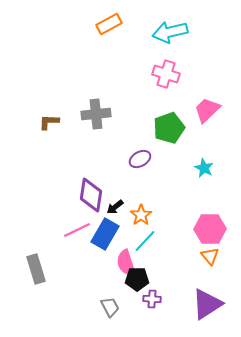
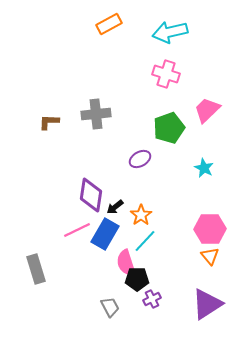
purple cross: rotated 30 degrees counterclockwise
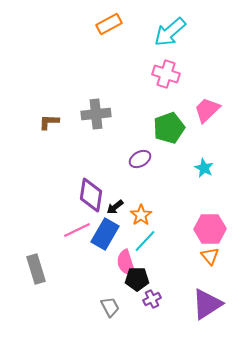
cyan arrow: rotated 28 degrees counterclockwise
